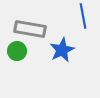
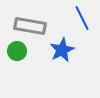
blue line: moved 1 px left, 2 px down; rotated 15 degrees counterclockwise
gray rectangle: moved 3 px up
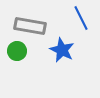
blue line: moved 1 px left
blue star: rotated 20 degrees counterclockwise
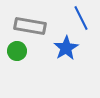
blue star: moved 4 px right, 2 px up; rotated 15 degrees clockwise
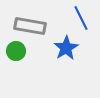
green circle: moved 1 px left
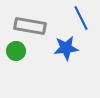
blue star: rotated 25 degrees clockwise
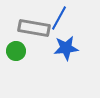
blue line: moved 22 px left; rotated 55 degrees clockwise
gray rectangle: moved 4 px right, 2 px down
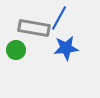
green circle: moved 1 px up
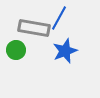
blue star: moved 1 px left, 3 px down; rotated 15 degrees counterclockwise
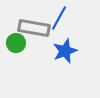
green circle: moved 7 px up
